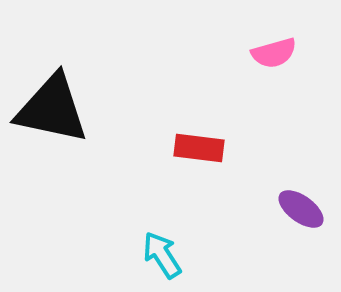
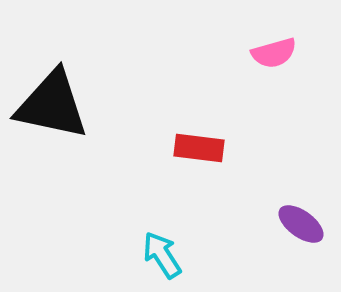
black triangle: moved 4 px up
purple ellipse: moved 15 px down
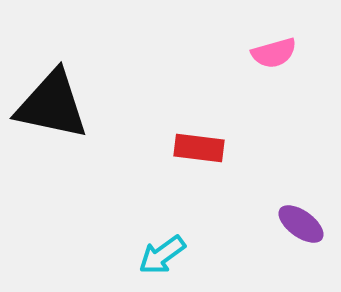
cyan arrow: rotated 93 degrees counterclockwise
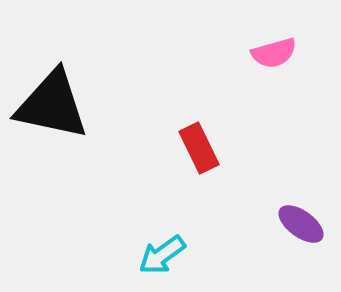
red rectangle: rotated 57 degrees clockwise
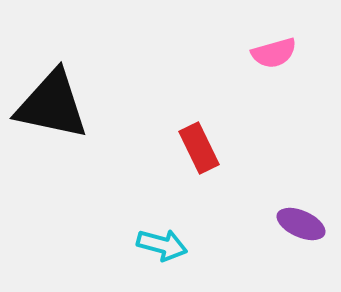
purple ellipse: rotated 12 degrees counterclockwise
cyan arrow: moved 10 px up; rotated 129 degrees counterclockwise
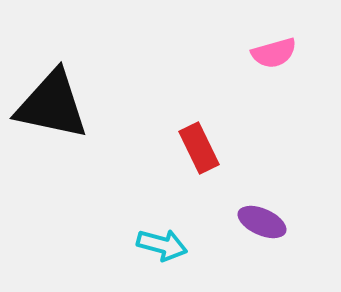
purple ellipse: moved 39 px left, 2 px up
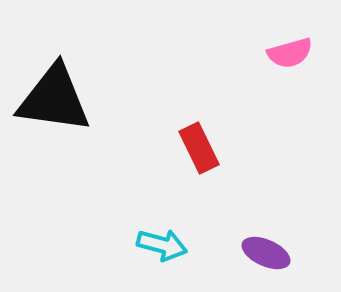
pink semicircle: moved 16 px right
black triangle: moved 2 px right, 6 px up; rotated 4 degrees counterclockwise
purple ellipse: moved 4 px right, 31 px down
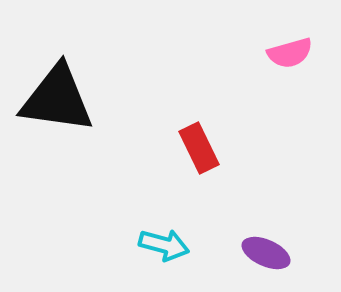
black triangle: moved 3 px right
cyan arrow: moved 2 px right
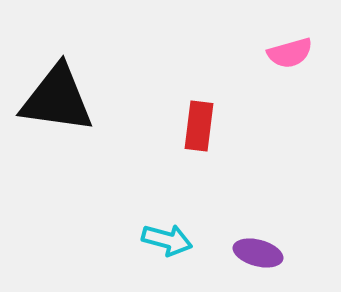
red rectangle: moved 22 px up; rotated 33 degrees clockwise
cyan arrow: moved 3 px right, 5 px up
purple ellipse: moved 8 px left; rotated 9 degrees counterclockwise
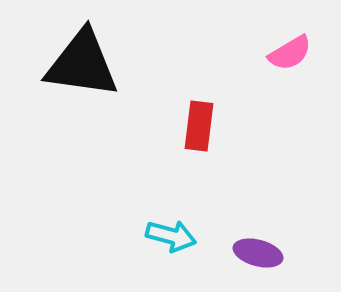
pink semicircle: rotated 15 degrees counterclockwise
black triangle: moved 25 px right, 35 px up
cyan arrow: moved 4 px right, 4 px up
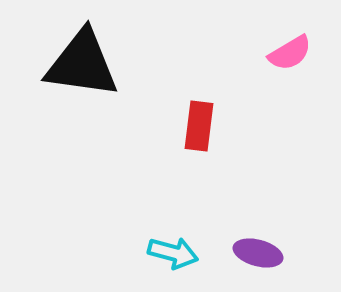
cyan arrow: moved 2 px right, 17 px down
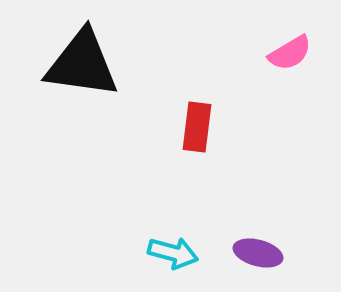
red rectangle: moved 2 px left, 1 px down
